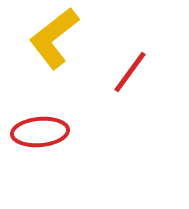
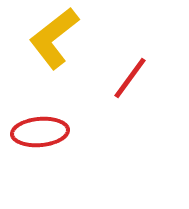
red line: moved 6 px down
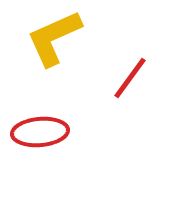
yellow L-shape: rotated 14 degrees clockwise
